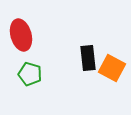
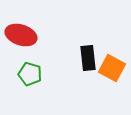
red ellipse: rotated 56 degrees counterclockwise
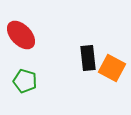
red ellipse: rotated 28 degrees clockwise
green pentagon: moved 5 px left, 7 px down
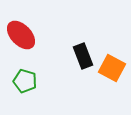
black rectangle: moved 5 px left, 2 px up; rotated 15 degrees counterclockwise
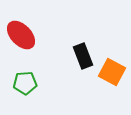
orange square: moved 4 px down
green pentagon: moved 2 px down; rotated 20 degrees counterclockwise
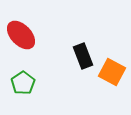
green pentagon: moved 2 px left; rotated 30 degrees counterclockwise
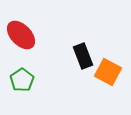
orange square: moved 4 px left
green pentagon: moved 1 px left, 3 px up
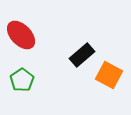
black rectangle: moved 1 px left, 1 px up; rotated 70 degrees clockwise
orange square: moved 1 px right, 3 px down
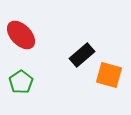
orange square: rotated 12 degrees counterclockwise
green pentagon: moved 1 px left, 2 px down
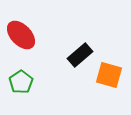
black rectangle: moved 2 px left
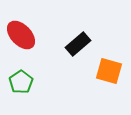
black rectangle: moved 2 px left, 11 px up
orange square: moved 4 px up
